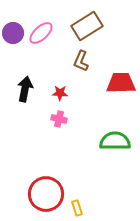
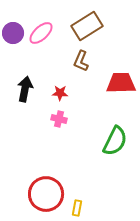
green semicircle: rotated 116 degrees clockwise
yellow rectangle: rotated 28 degrees clockwise
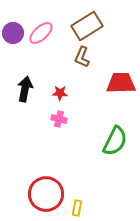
brown L-shape: moved 1 px right, 4 px up
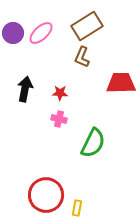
green semicircle: moved 22 px left, 2 px down
red circle: moved 1 px down
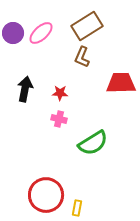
green semicircle: rotated 32 degrees clockwise
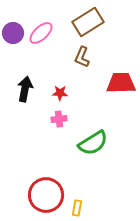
brown rectangle: moved 1 px right, 4 px up
pink cross: rotated 21 degrees counterclockwise
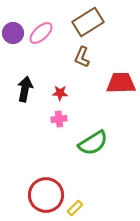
yellow rectangle: moved 2 px left; rotated 35 degrees clockwise
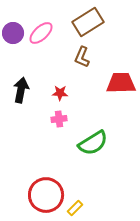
black arrow: moved 4 px left, 1 px down
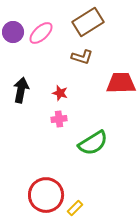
purple circle: moved 1 px up
brown L-shape: rotated 95 degrees counterclockwise
red star: rotated 14 degrees clockwise
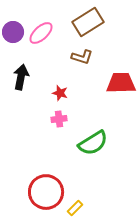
black arrow: moved 13 px up
red circle: moved 3 px up
